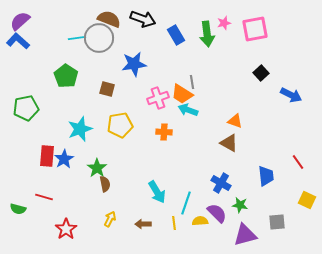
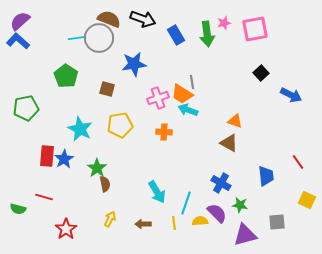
cyan star at (80, 129): rotated 25 degrees counterclockwise
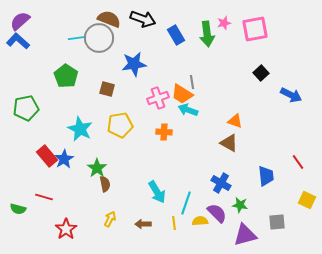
red rectangle at (47, 156): rotated 45 degrees counterclockwise
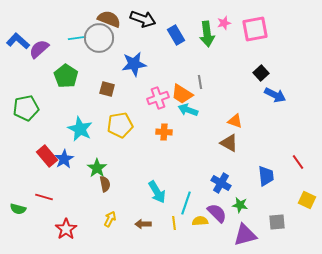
purple semicircle at (20, 21): moved 19 px right, 28 px down
gray line at (192, 82): moved 8 px right
blue arrow at (291, 95): moved 16 px left
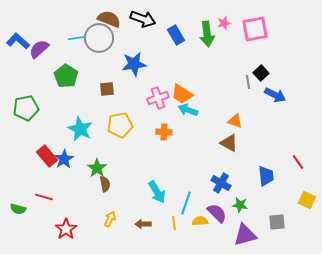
gray line at (200, 82): moved 48 px right
brown square at (107, 89): rotated 21 degrees counterclockwise
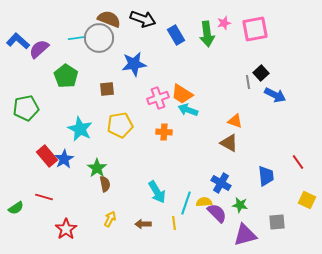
green semicircle at (18, 209): moved 2 px left, 1 px up; rotated 49 degrees counterclockwise
yellow semicircle at (200, 221): moved 4 px right, 19 px up
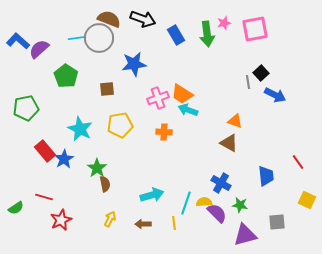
red rectangle at (47, 156): moved 2 px left, 5 px up
cyan arrow at (157, 192): moved 5 px left, 3 px down; rotated 75 degrees counterclockwise
red star at (66, 229): moved 5 px left, 9 px up; rotated 10 degrees clockwise
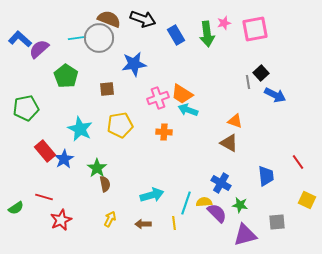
blue L-shape at (18, 41): moved 2 px right, 2 px up
